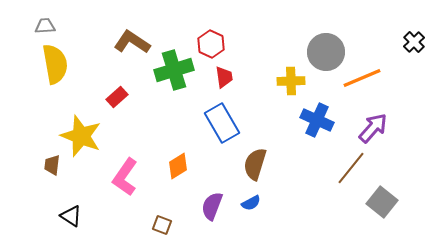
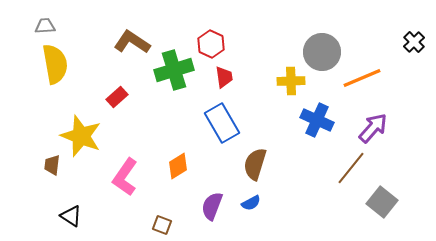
gray circle: moved 4 px left
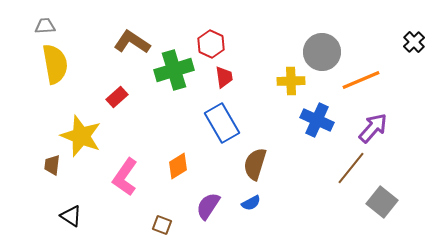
orange line: moved 1 px left, 2 px down
purple semicircle: moved 4 px left; rotated 12 degrees clockwise
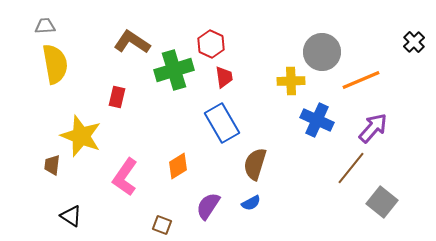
red rectangle: rotated 35 degrees counterclockwise
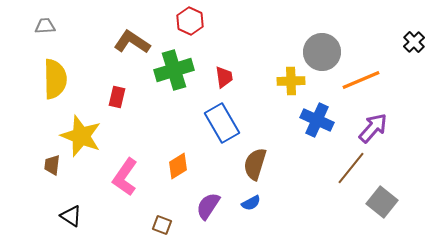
red hexagon: moved 21 px left, 23 px up
yellow semicircle: moved 15 px down; rotated 9 degrees clockwise
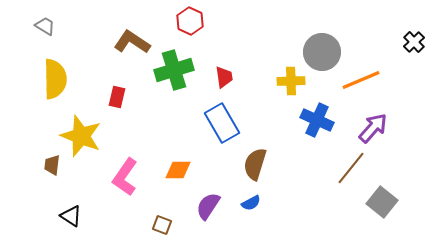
gray trapezoid: rotated 35 degrees clockwise
orange diamond: moved 4 px down; rotated 32 degrees clockwise
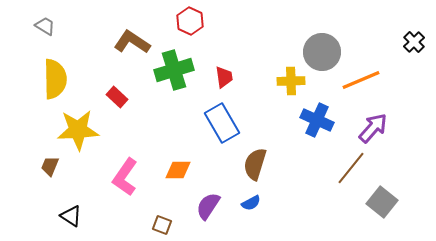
red rectangle: rotated 60 degrees counterclockwise
yellow star: moved 3 px left, 6 px up; rotated 24 degrees counterclockwise
brown trapezoid: moved 2 px left, 1 px down; rotated 15 degrees clockwise
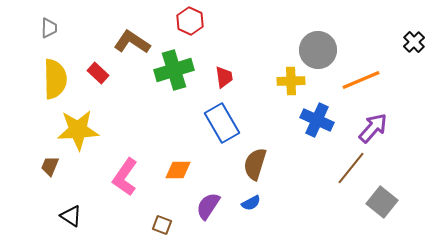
gray trapezoid: moved 4 px right, 2 px down; rotated 60 degrees clockwise
gray circle: moved 4 px left, 2 px up
red rectangle: moved 19 px left, 24 px up
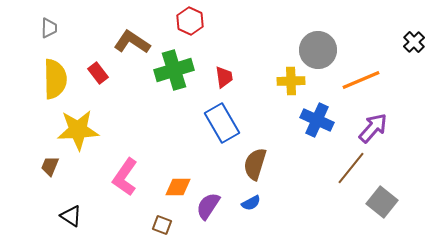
red rectangle: rotated 10 degrees clockwise
orange diamond: moved 17 px down
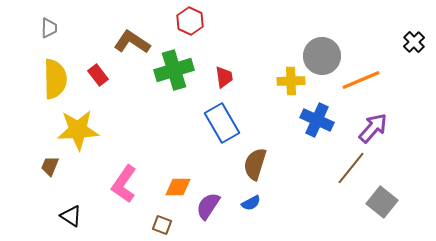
gray circle: moved 4 px right, 6 px down
red rectangle: moved 2 px down
pink L-shape: moved 1 px left, 7 px down
